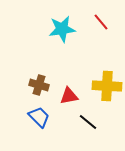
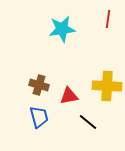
red line: moved 7 px right, 3 px up; rotated 48 degrees clockwise
blue trapezoid: rotated 30 degrees clockwise
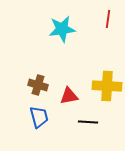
brown cross: moved 1 px left
black line: rotated 36 degrees counterclockwise
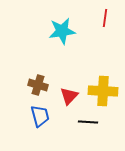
red line: moved 3 px left, 1 px up
cyan star: moved 2 px down
yellow cross: moved 4 px left, 5 px down
red triangle: rotated 36 degrees counterclockwise
blue trapezoid: moved 1 px right, 1 px up
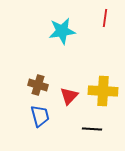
black line: moved 4 px right, 7 px down
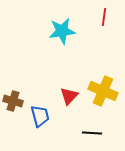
red line: moved 1 px left, 1 px up
brown cross: moved 25 px left, 16 px down
yellow cross: rotated 20 degrees clockwise
black line: moved 4 px down
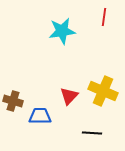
blue trapezoid: rotated 75 degrees counterclockwise
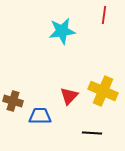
red line: moved 2 px up
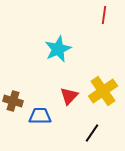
cyan star: moved 4 px left, 18 px down; rotated 16 degrees counterclockwise
yellow cross: rotated 32 degrees clockwise
black line: rotated 60 degrees counterclockwise
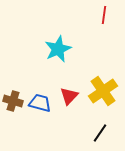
blue trapezoid: moved 13 px up; rotated 15 degrees clockwise
black line: moved 8 px right
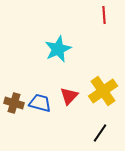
red line: rotated 12 degrees counterclockwise
brown cross: moved 1 px right, 2 px down
